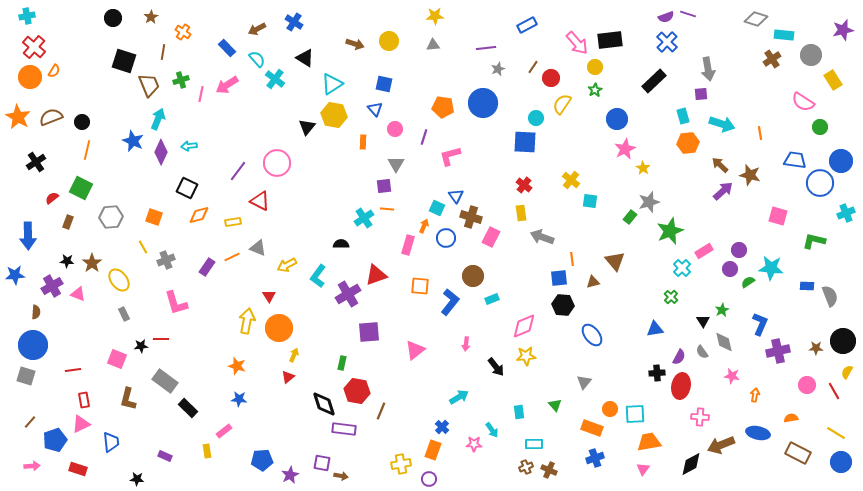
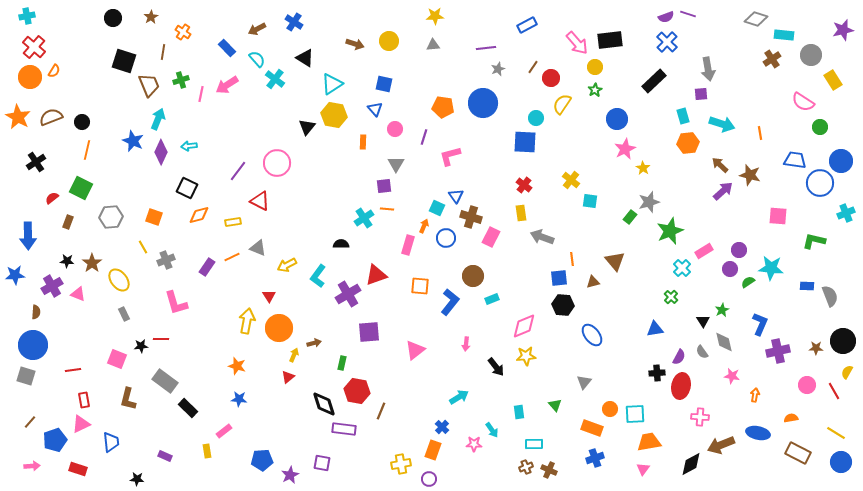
pink square at (778, 216): rotated 12 degrees counterclockwise
brown arrow at (341, 476): moved 27 px left, 133 px up; rotated 24 degrees counterclockwise
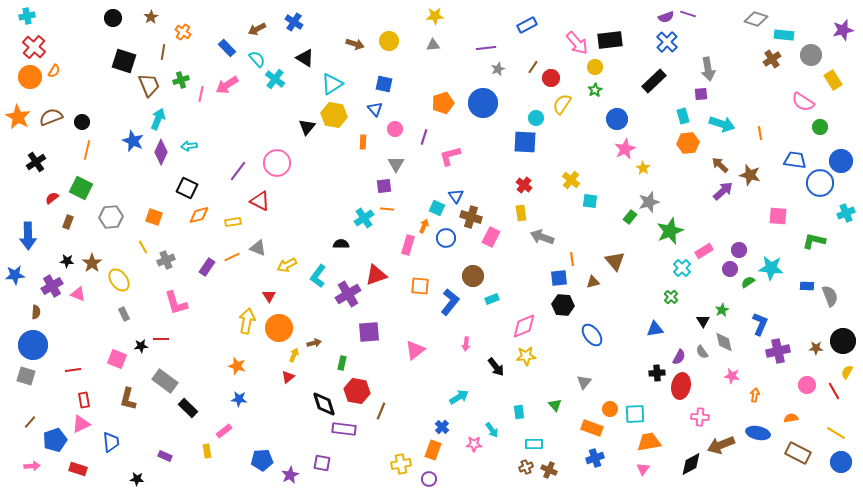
orange pentagon at (443, 107): moved 4 px up; rotated 25 degrees counterclockwise
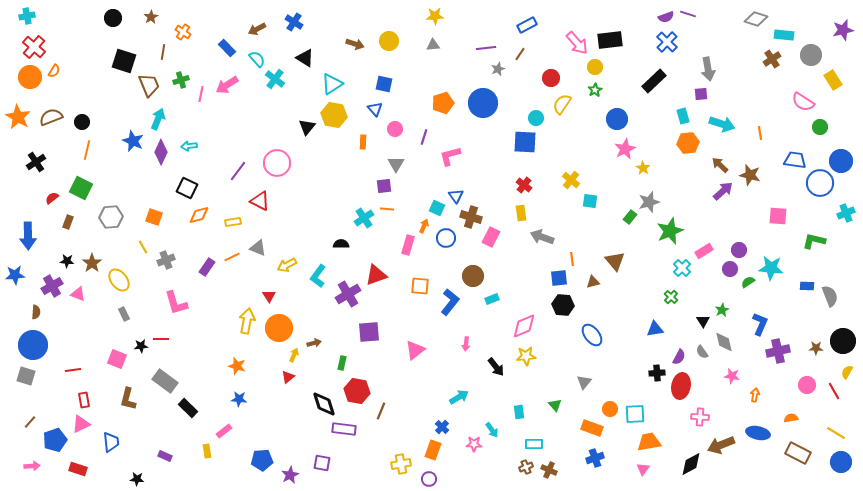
brown line at (533, 67): moved 13 px left, 13 px up
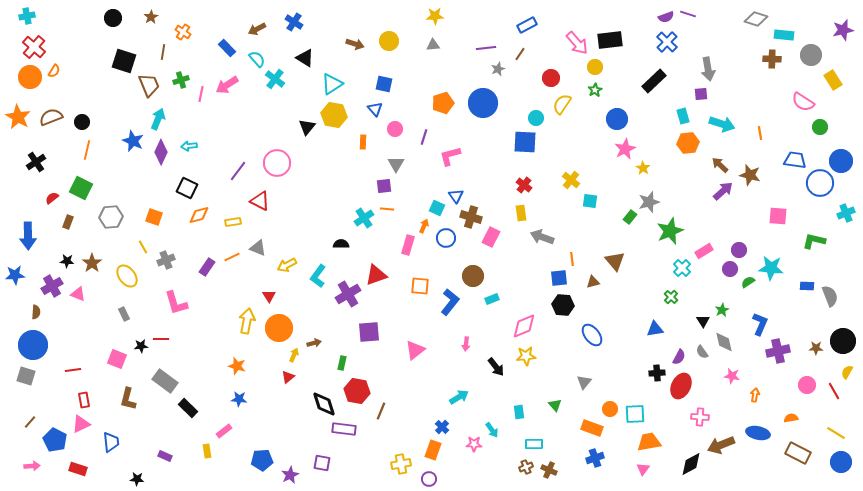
brown cross at (772, 59): rotated 36 degrees clockwise
yellow ellipse at (119, 280): moved 8 px right, 4 px up
red ellipse at (681, 386): rotated 15 degrees clockwise
blue pentagon at (55, 440): rotated 25 degrees counterclockwise
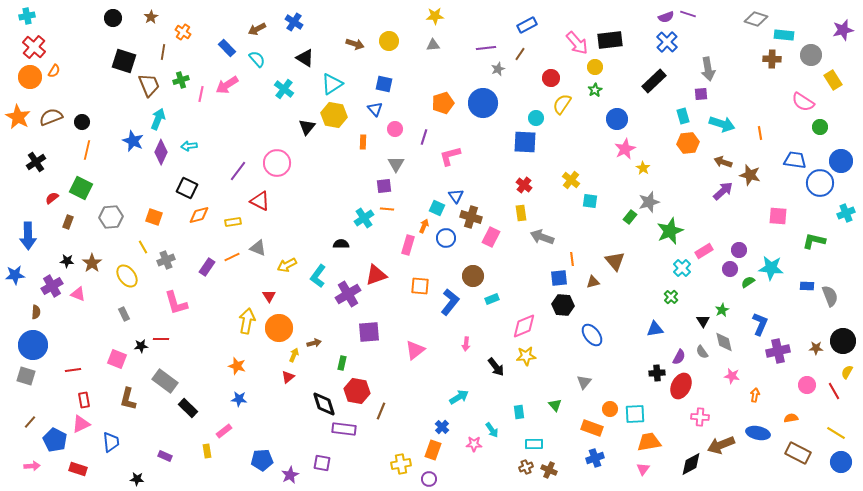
cyan cross at (275, 79): moved 9 px right, 10 px down
brown arrow at (720, 165): moved 3 px right, 3 px up; rotated 24 degrees counterclockwise
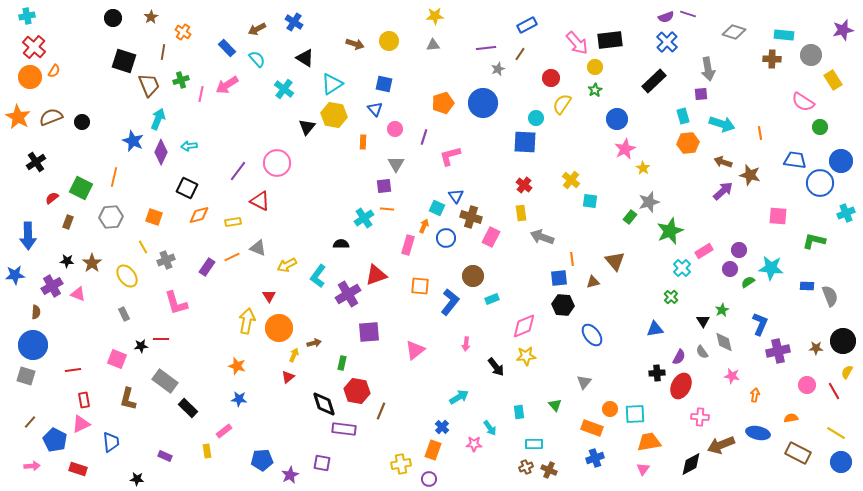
gray diamond at (756, 19): moved 22 px left, 13 px down
orange line at (87, 150): moved 27 px right, 27 px down
cyan arrow at (492, 430): moved 2 px left, 2 px up
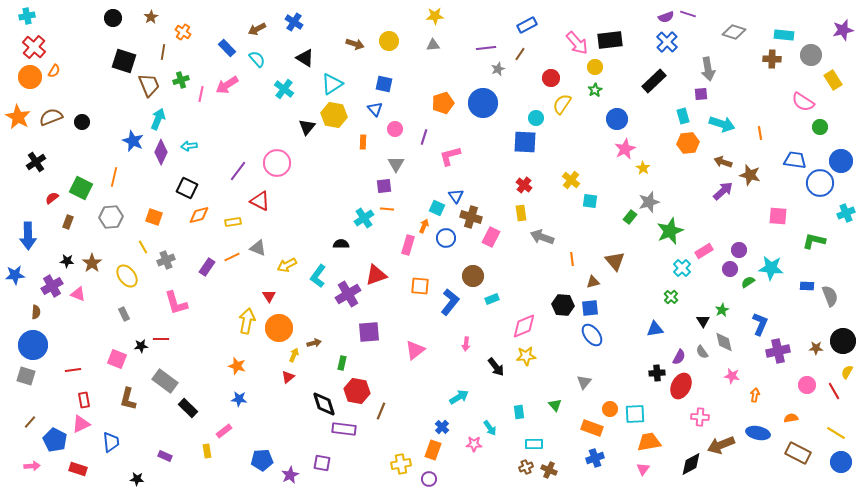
blue square at (559, 278): moved 31 px right, 30 px down
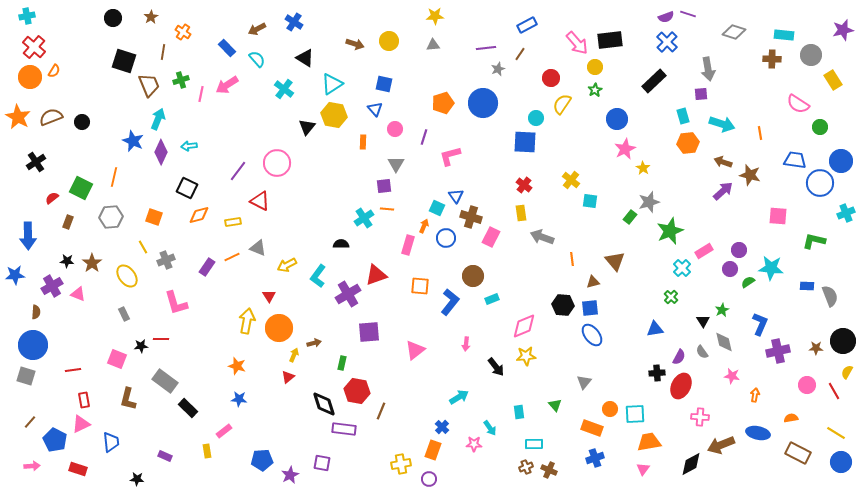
pink semicircle at (803, 102): moved 5 px left, 2 px down
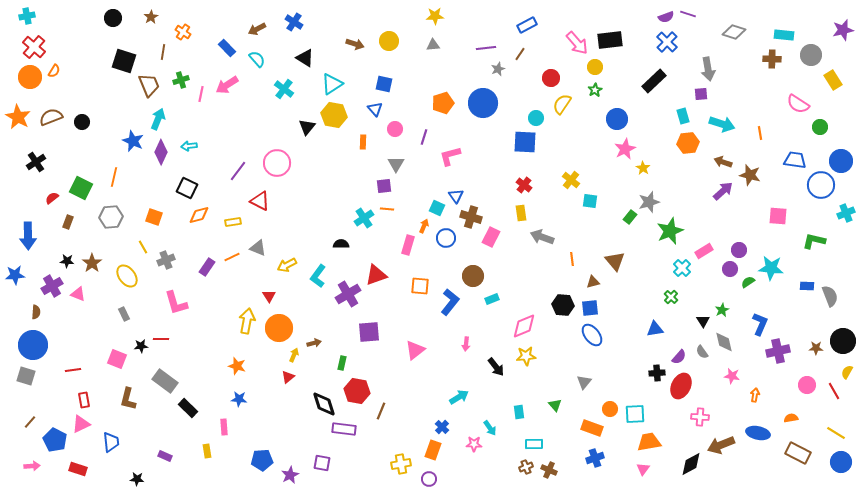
blue circle at (820, 183): moved 1 px right, 2 px down
purple semicircle at (679, 357): rotated 14 degrees clockwise
pink rectangle at (224, 431): moved 4 px up; rotated 56 degrees counterclockwise
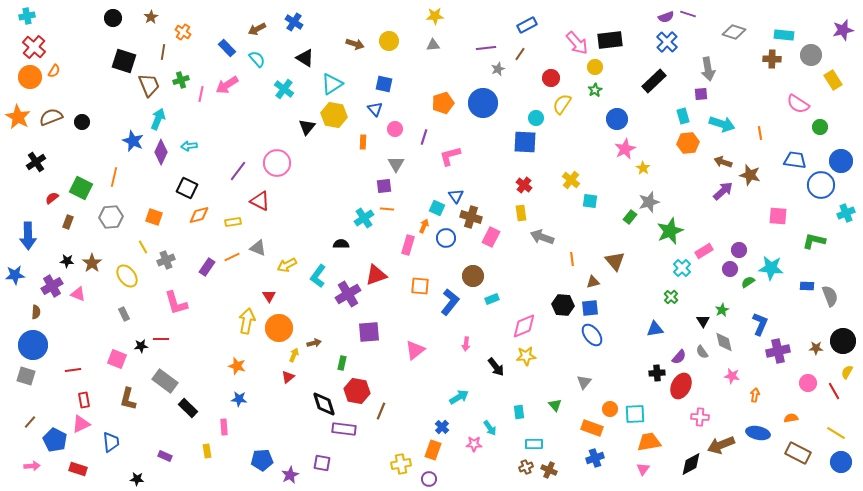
pink circle at (807, 385): moved 1 px right, 2 px up
